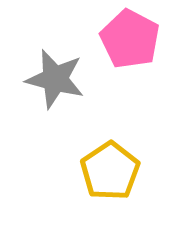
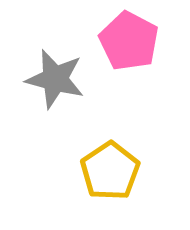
pink pentagon: moved 1 px left, 2 px down
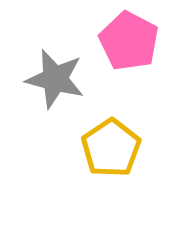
yellow pentagon: moved 1 px right, 23 px up
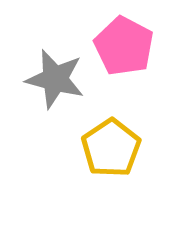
pink pentagon: moved 5 px left, 5 px down
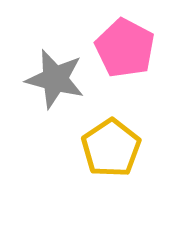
pink pentagon: moved 1 px right, 2 px down
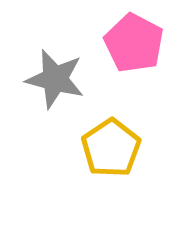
pink pentagon: moved 9 px right, 5 px up
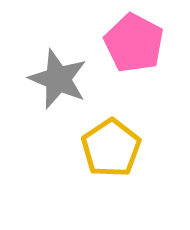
gray star: moved 3 px right; rotated 8 degrees clockwise
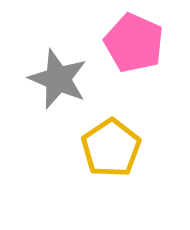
pink pentagon: rotated 4 degrees counterclockwise
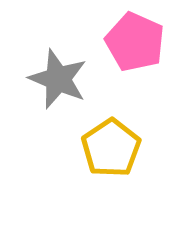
pink pentagon: moved 1 px right, 1 px up
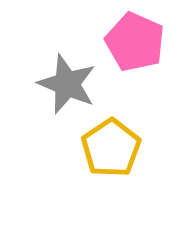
gray star: moved 9 px right, 5 px down
